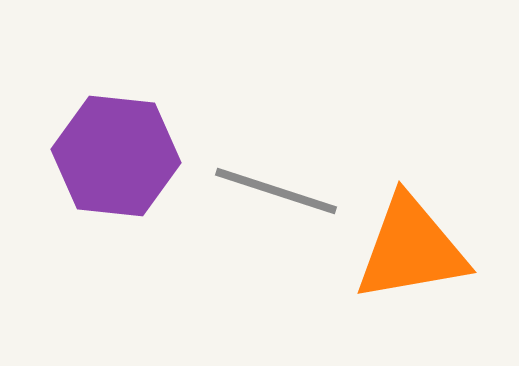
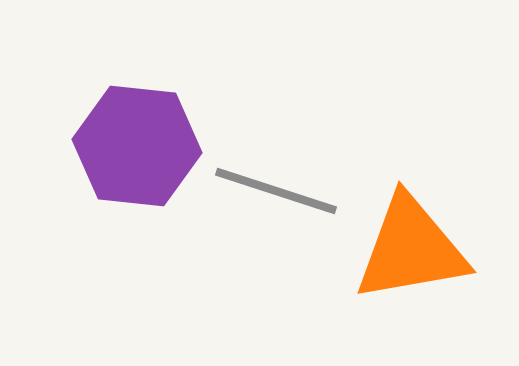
purple hexagon: moved 21 px right, 10 px up
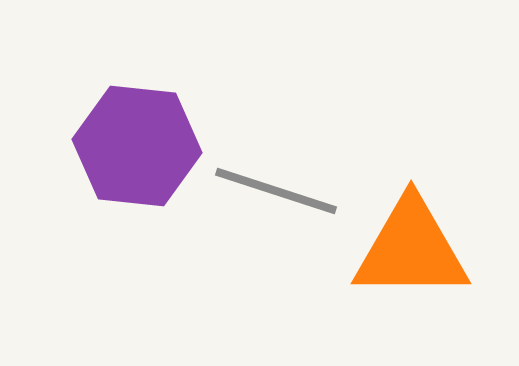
orange triangle: rotated 10 degrees clockwise
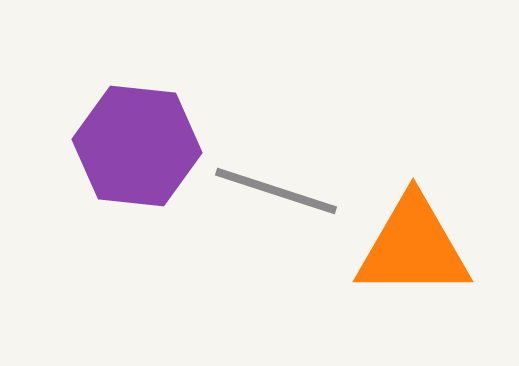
orange triangle: moved 2 px right, 2 px up
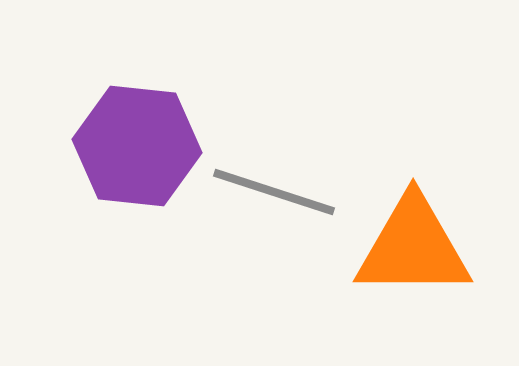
gray line: moved 2 px left, 1 px down
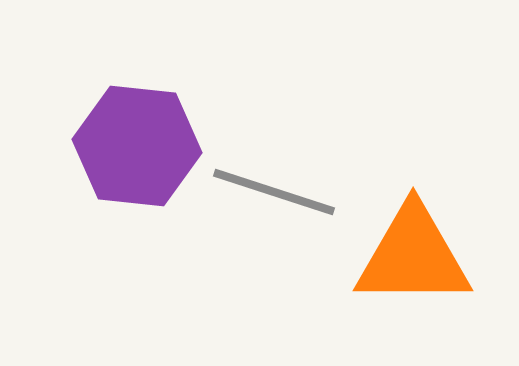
orange triangle: moved 9 px down
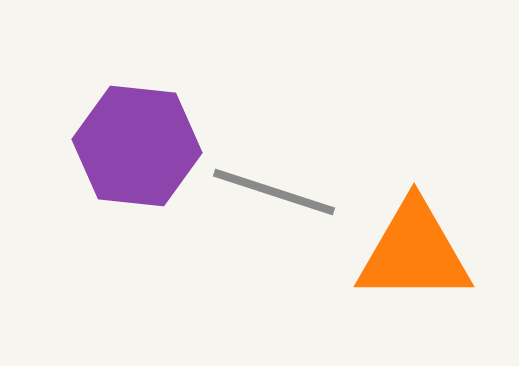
orange triangle: moved 1 px right, 4 px up
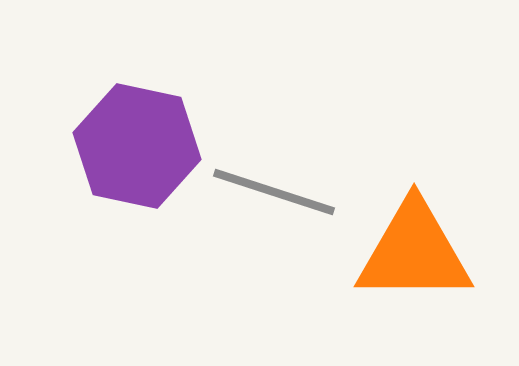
purple hexagon: rotated 6 degrees clockwise
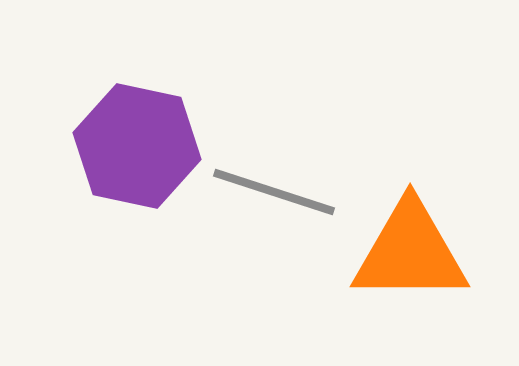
orange triangle: moved 4 px left
